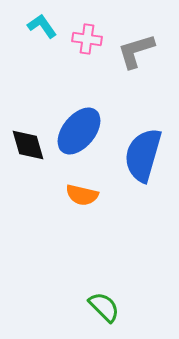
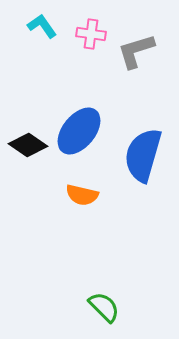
pink cross: moved 4 px right, 5 px up
black diamond: rotated 39 degrees counterclockwise
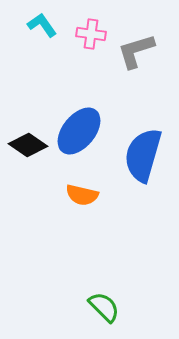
cyan L-shape: moved 1 px up
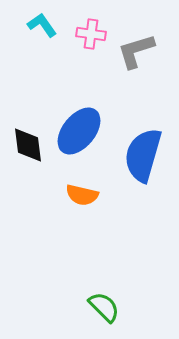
black diamond: rotated 48 degrees clockwise
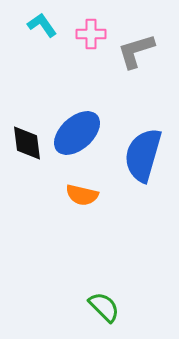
pink cross: rotated 8 degrees counterclockwise
blue ellipse: moved 2 px left, 2 px down; rotated 9 degrees clockwise
black diamond: moved 1 px left, 2 px up
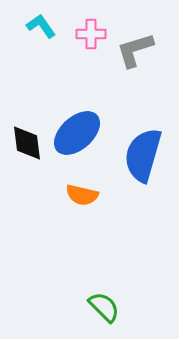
cyan L-shape: moved 1 px left, 1 px down
gray L-shape: moved 1 px left, 1 px up
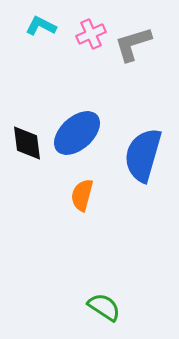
cyan L-shape: rotated 28 degrees counterclockwise
pink cross: rotated 24 degrees counterclockwise
gray L-shape: moved 2 px left, 6 px up
orange semicircle: rotated 92 degrees clockwise
green semicircle: rotated 12 degrees counterclockwise
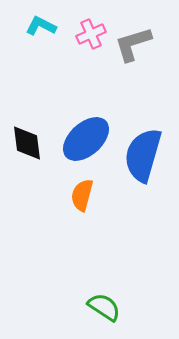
blue ellipse: moved 9 px right, 6 px down
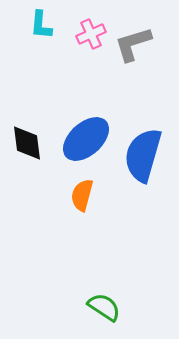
cyan L-shape: moved 1 px up; rotated 112 degrees counterclockwise
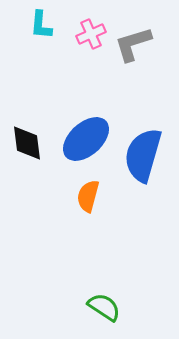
orange semicircle: moved 6 px right, 1 px down
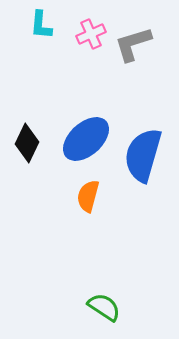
black diamond: rotated 33 degrees clockwise
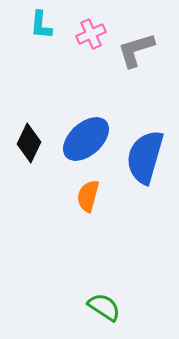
gray L-shape: moved 3 px right, 6 px down
black diamond: moved 2 px right
blue semicircle: moved 2 px right, 2 px down
